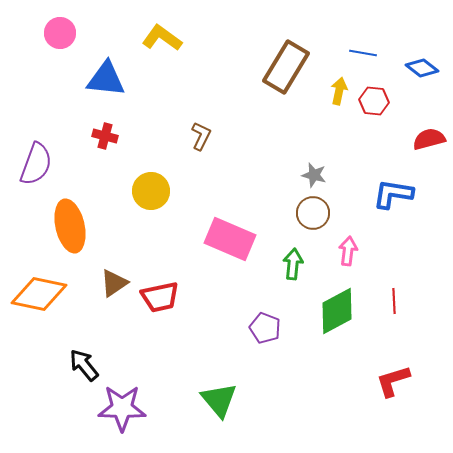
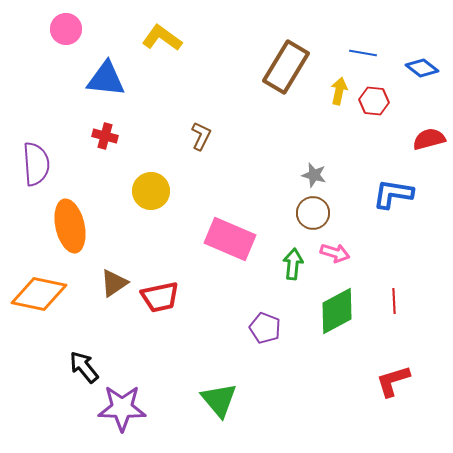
pink circle: moved 6 px right, 4 px up
purple semicircle: rotated 24 degrees counterclockwise
pink arrow: moved 13 px left, 2 px down; rotated 100 degrees clockwise
black arrow: moved 2 px down
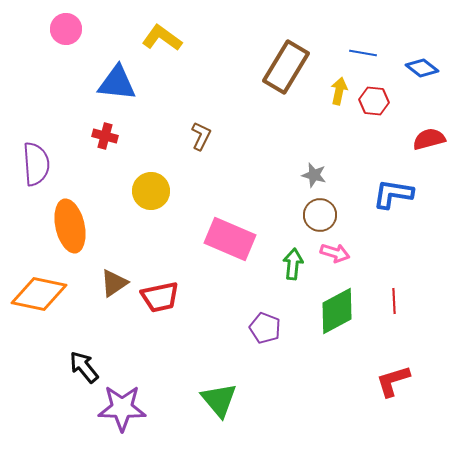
blue triangle: moved 11 px right, 4 px down
brown circle: moved 7 px right, 2 px down
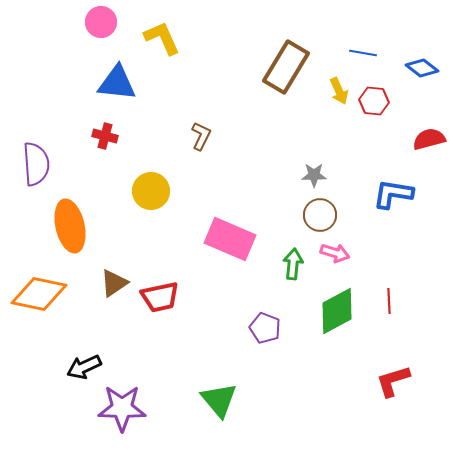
pink circle: moved 35 px right, 7 px up
yellow L-shape: rotated 30 degrees clockwise
yellow arrow: rotated 144 degrees clockwise
gray star: rotated 15 degrees counterclockwise
red line: moved 5 px left
black arrow: rotated 76 degrees counterclockwise
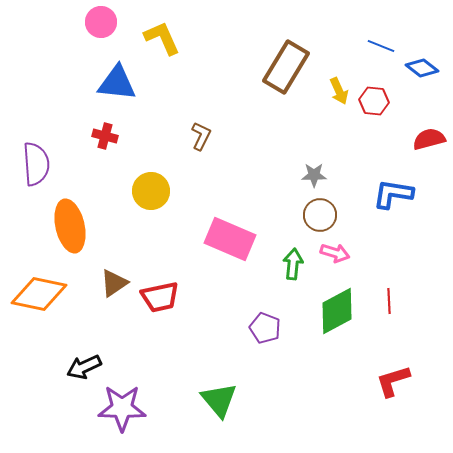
blue line: moved 18 px right, 7 px up; rotated 12 degrees clockwise
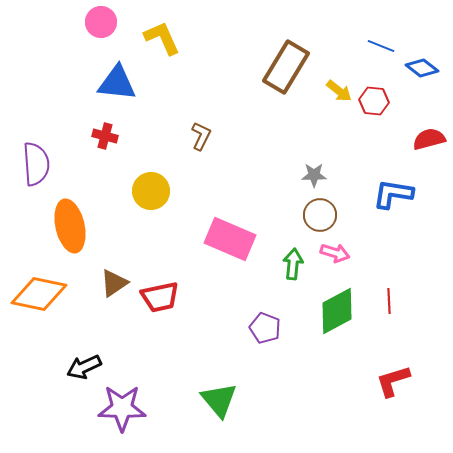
yellow arrow: rotated 28 degrees counterclockwise
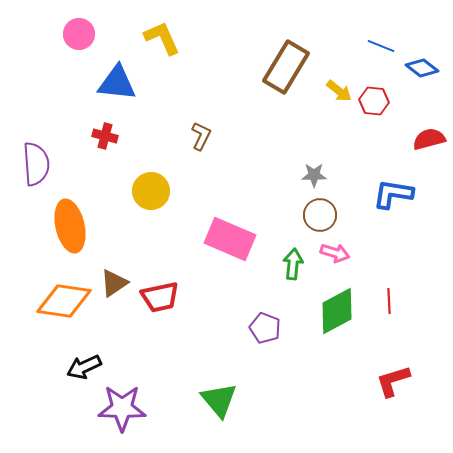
pink circle: moved 22 px left, 12 px down
orange diamond: moved 25 px right, 7 px down; rotated 4 degrees counterclockwise
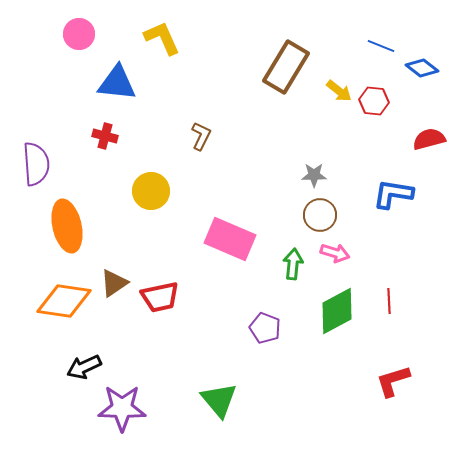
orange ellipse: moved 3 px left
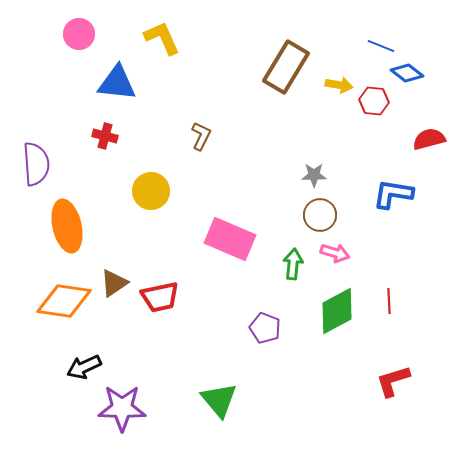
blue diamond: moved 15 px left, 5 px down
yellow arrow: moved 6 px up; rotated 28 degrees counterclockwise
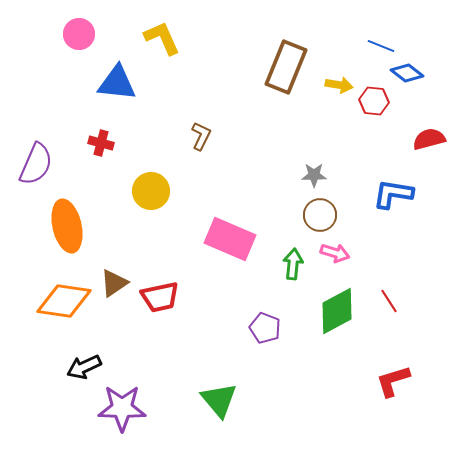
brown rectangle: rotated 9 degrees counterclockwise
red cross: moved 4 px left, 7 px down
purple semicircle: rotated 27 degrees clockwise
red line: rotated 30 degrees counterclockwise
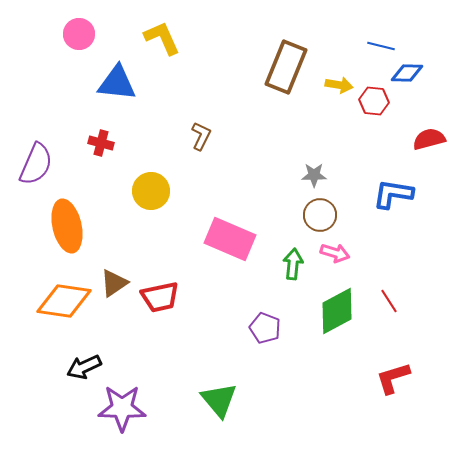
blue line: rotated 8 degrees counterclockwise
blue diamond: rotated 36 degrees counterclockwise
red L-shape: moved 3 px up
